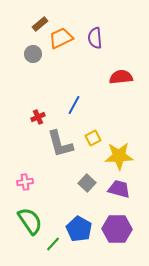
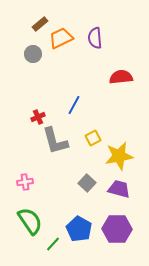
gray L-shape: moved 5 px left, 3 px up
yellow star: rotated 8 degrees counterclockwise
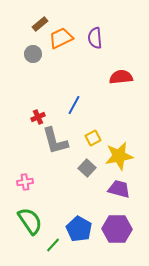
gray square: moved 15 px up
green line: moved 1 px down
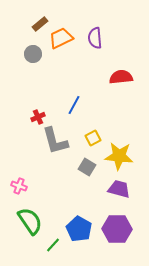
yellow star: rotated 16 degrees clockwise
gray square: moved 1 px up; rotated 12 degrees counterclockwise
pink cross: moved 6 px left, 4 px down; rotated 28 degrees clockwise
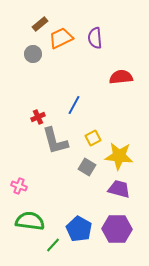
green semicircle: rotated 48 degrees counterclockwise
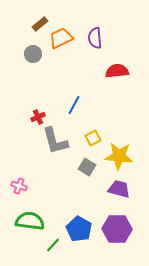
red semicircle: moved 4 px left, 6 px up
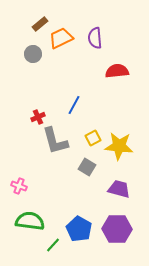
yellow star: moved 10 px up
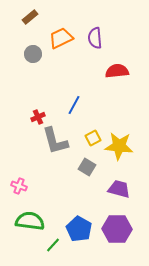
brown rectangle: moved 10 px left, 7 px up
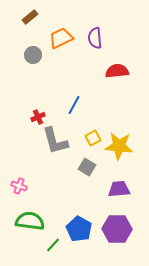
gray circle: moved 1 px down
purple trapezoid: rotated 20 degrees counterclockwise
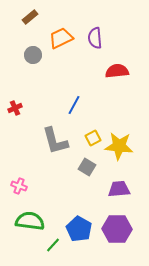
red cross: moved 23 px left, 9 px up
